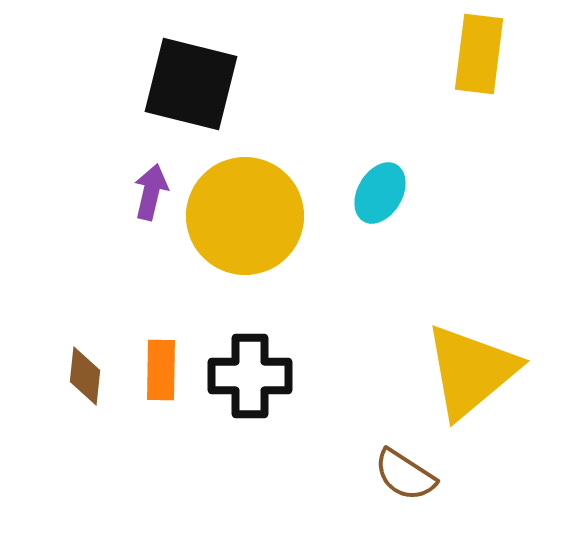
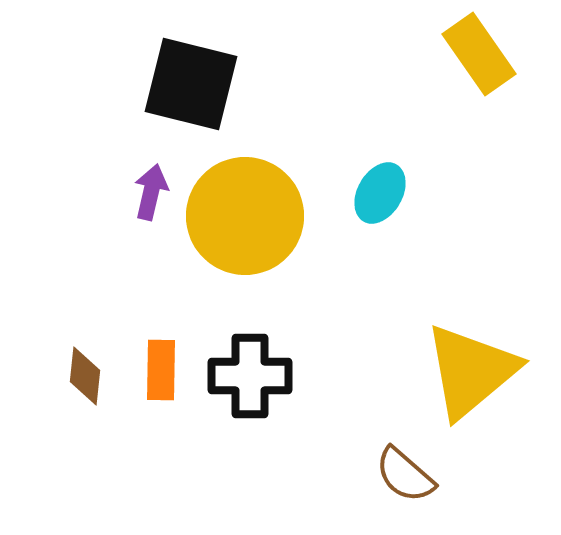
yellow rectangle: rotated 42 degrees counterclockwise
brown semicircle: rotated 8 degrees clockwise
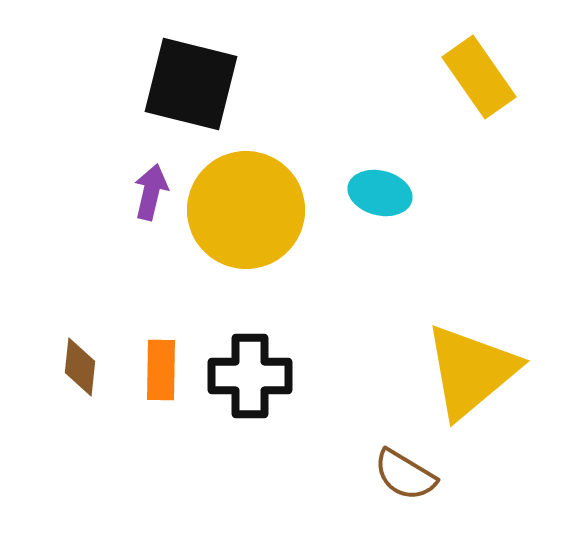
yellow rectangle: moved 23 px down
cyan ellipse: rotated 74 degrees clockwise
yellow circle: moved 1 px right, 6 px up
brown diamond: moved 5 px left, 9 px up
brown semicircle: rotated 10 degrees counterclockwise
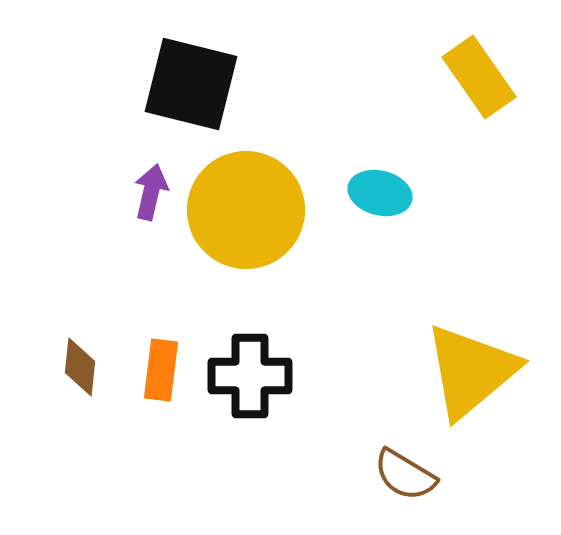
orange rectangle: rotated 6 degrees clockwise
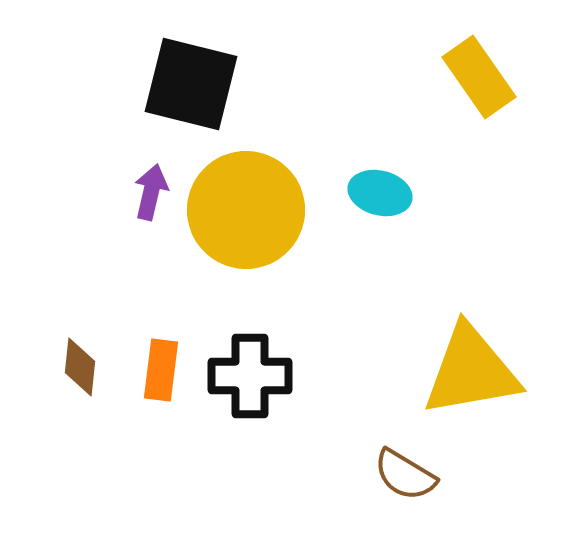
yellow triangle: rotated 30 degrees clockwise
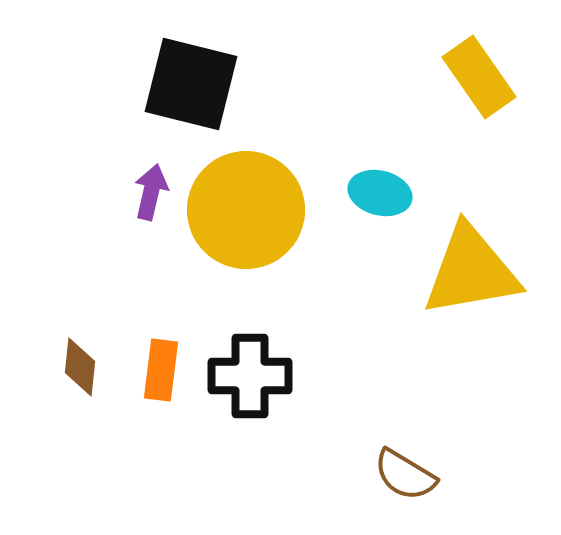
yellow triangle: moved 100 px up
